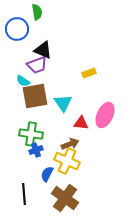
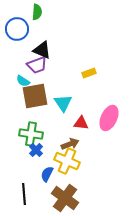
green semicircle: rotated 14 degrees clockwise
black triangle: moved 1 px left
pink ellipse: moved 4 px right, 3 px down
blue cross: rotated 24 degrees counterclockwise
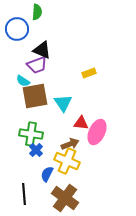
pink ellipse: moved 12 px left, 14 px down
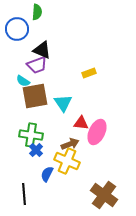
green cross: moved 1 px down
brown cross: moved 39 px right, 3 px up
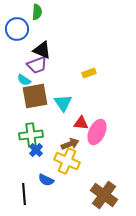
cyan semicircle: moved 1 px right, 1 px up
green cross: rotated 15 degrees counterclockwise
blue semicircle: moved 1 px left, 6 px down; rotated 91 degrees counterclockwise
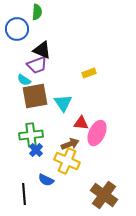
pink ellipse: moved 1 px down
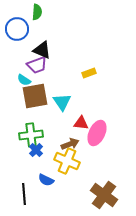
cyan triangle: moved 1 px left, 1 px up
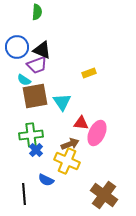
blue circle: moved 18 px down
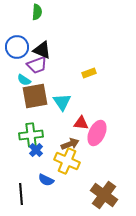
black line: moved 3 px left
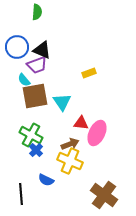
cyan semicircle: rotated 16 degrees clockwise
green cross: rotated 35 degrees clockwise
yellow cross: moved 3 px right
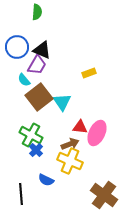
purple trapezoid: rotated 40 degrees counterclockwise
brown square: moved 4 px right, 1 px down; rotated 28 degrees counterclockwise
red triangle: moved 1 px left, 4 px down
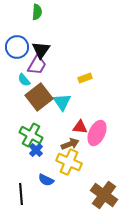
black triangle: moved 1 px left; rotated 42 degrees clockwise
yellow rectangle: moved 4 px left, 5 px down
yellow cross: moved 1 px left, 1 px down
